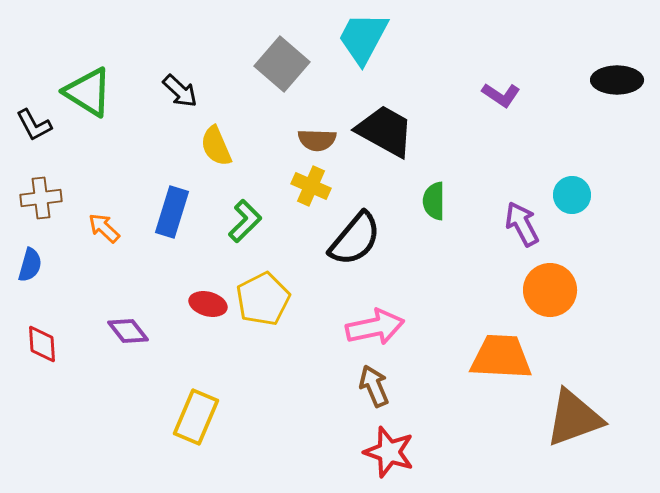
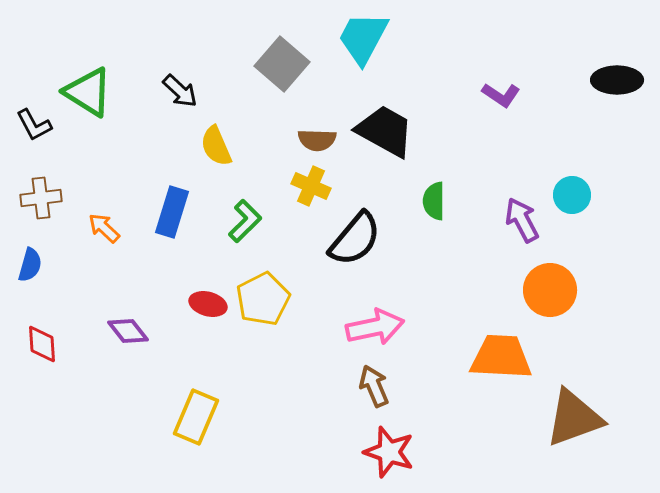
purple arrow: moved 4 px up
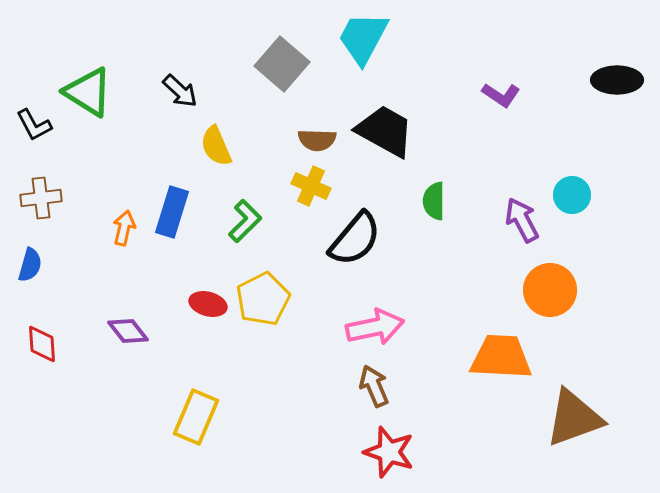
orange arrow: moved 20 px right; rotated 60 degrees clockwise
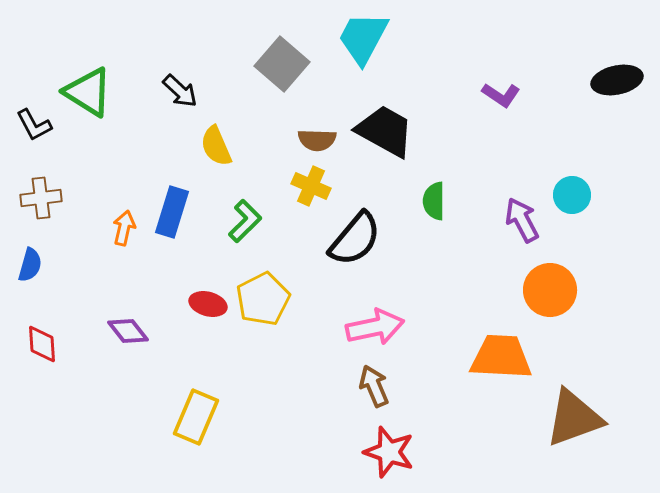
black ellipse: rotated 12 degrees counterclockwise
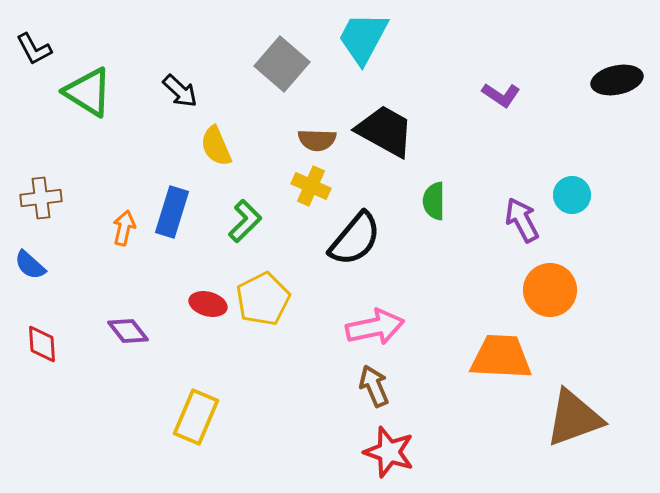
black L-shape: moved 76 px up
blue semicircle: rotated 116 degrees clockwise
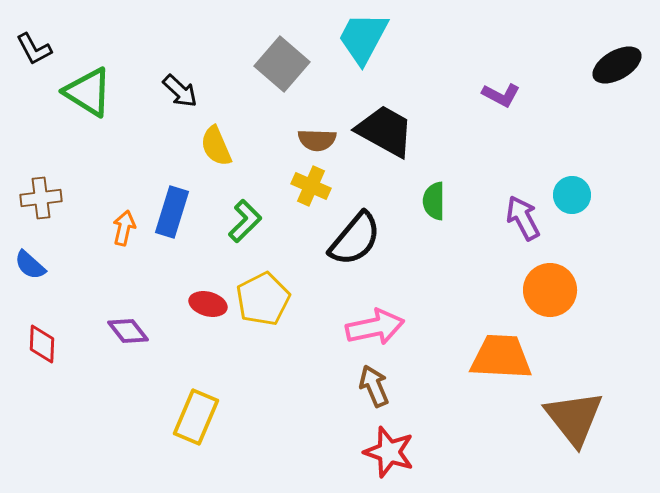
black ellipse: moved 15 px up; rotated 18 degrees counterclockwise
purple L-shape: rotated 6 degrees counterclockwise
purple arrow: moved 1 px right, 2 px up
red diamond: rotated 6 degrees clockwise
brown triangle: rotated 48 degrees counterclockwise
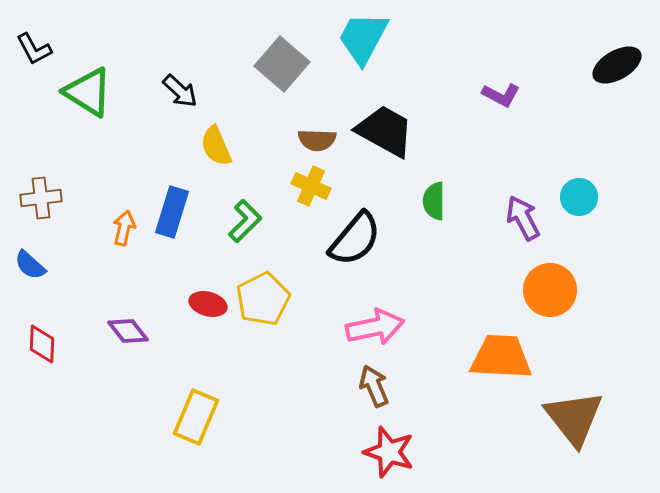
cyan circle: moved 7 px right, 2 px down
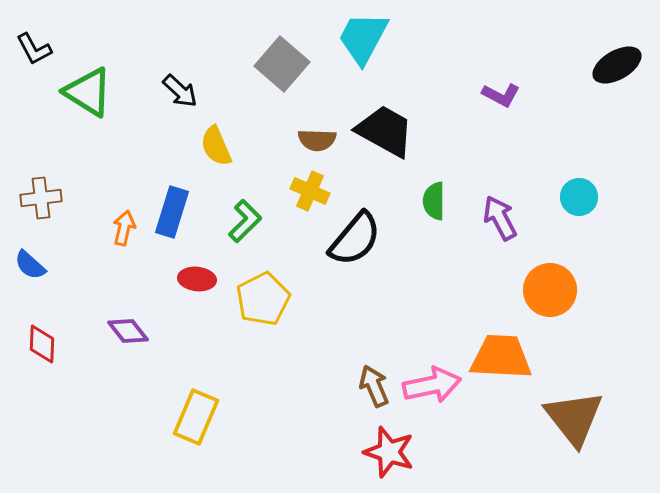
yellow cross: moved 1 px left, 5 px down
purple arrow: moved 23 px left
red ellipse: moved 11 px left, 25 px up; rotated 9 degrees counterclockwise
pink arrow: moved 57 px right, 58 px down
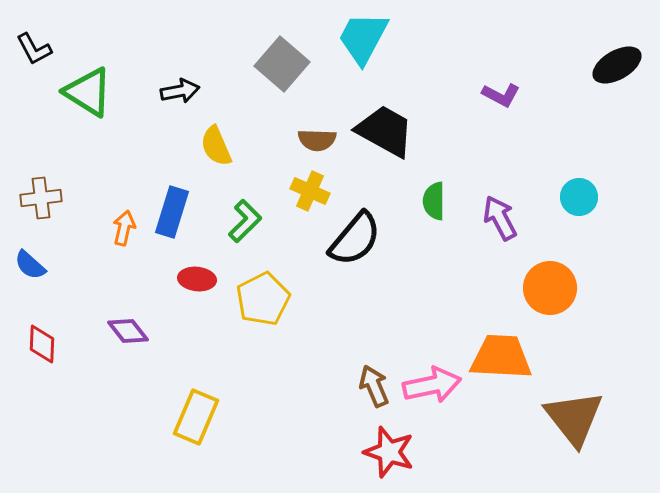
black arrow: rotated 54 degrees counterclockwise
orange circle: moved 2 px up
